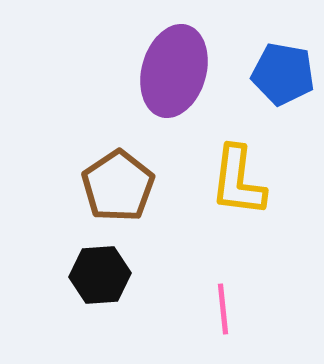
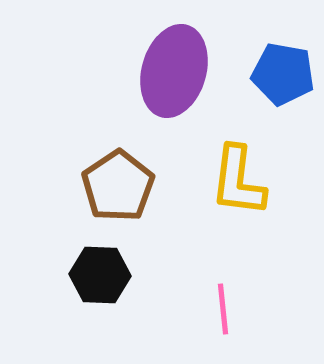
black hexagon: rotated 6 degrees clockwise
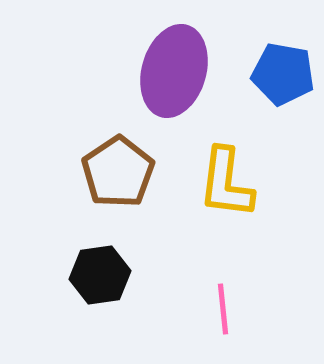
yellow L-shape: moved 12 px left, 2 px down
brown pentagon: moved 14 px up
black hexagon: rotated 10 degrees counterclockwise
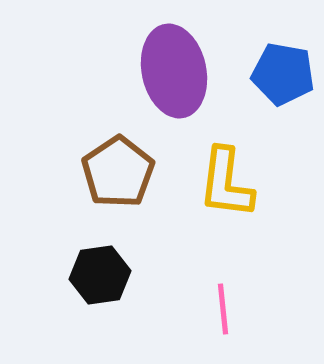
purple ellipse: rotated 28 degrees counterclockwise
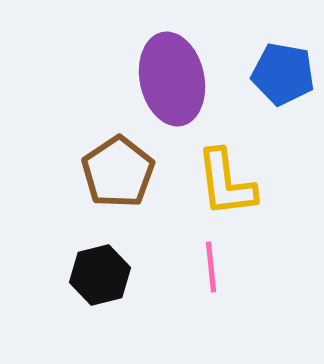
purple ellipse: moved 2 px left, 8 px down
yellow L-shape: rotated 14 degrees counterclockwise
black hexagon: rotated 6 degrees counterclockwise
pink line: moved 12 px left, 42 px up
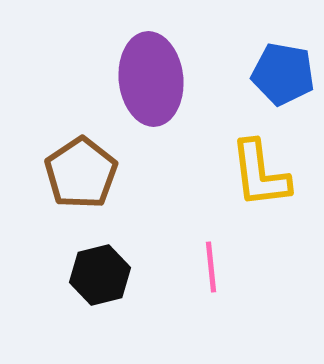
purple ellipse: moved 21 px left; rotated 6 degrees clockwise
brown pentagon: moved 37 px left, 1 px down
yellow L-shape: moved 34 px right, 9 px up
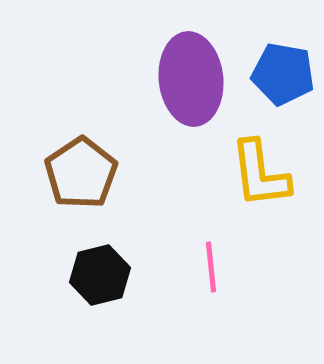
purple ellipse: moved 40 px right
